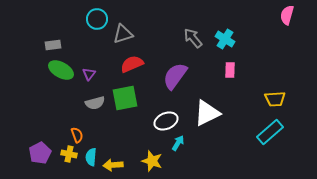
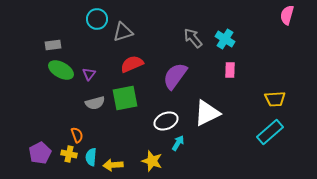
gray triangle: moved 2 px up
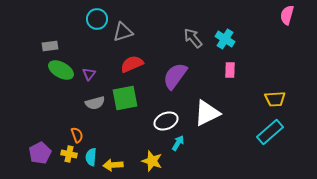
gray rectangle: moved 3 px left, 1 px down
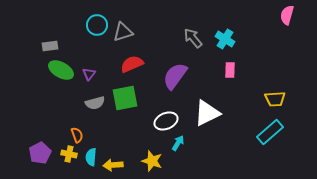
cyan circle: moved 6 px down
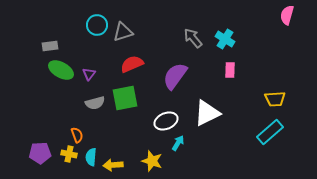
purple pentagon: rotated 25 degrees clockwise
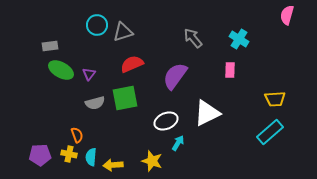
cyan cross: moved 14 px right
purple pentagon: moved 2 px down
